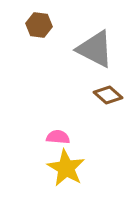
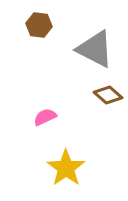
pink semicircle: moved 13 px left, 20 px up; rotated 30 degrees counterclockwise
yellow star: rotated 6 degrees clockwise
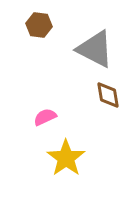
brown diamond: rotated 40 degrees clockwise
yellow star: moved 10 px up
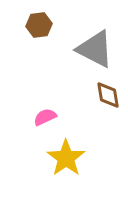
brown hexagon: rotated 15 degrees counterclockwise
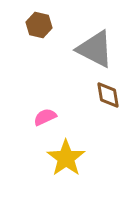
brown hexagon: rotated 20 degrees clockwise
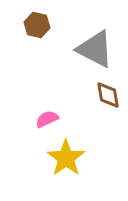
brown hexagon: moved 2 px left
pink semicircle: moved 2 px right, 2 px down
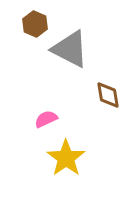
brown hexagon: moved 2 px left, 1 px up; rotated 10 degrees clockwise
gray triangle: moved 25 px left
pink semicircle: moved 1 px left
